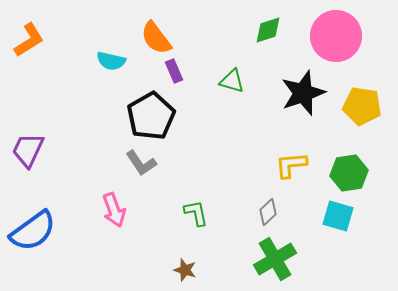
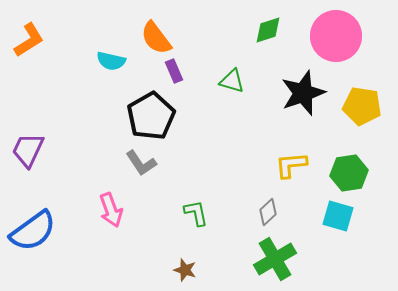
pink arrow: moved 3 px left
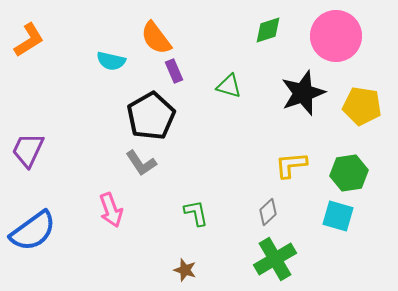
green triangle: moved 3 px left, 5 px down
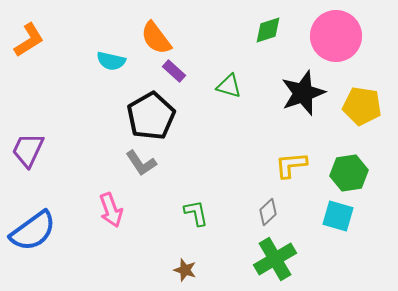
purple rectangle: rotated 25 degrees counterclockwise
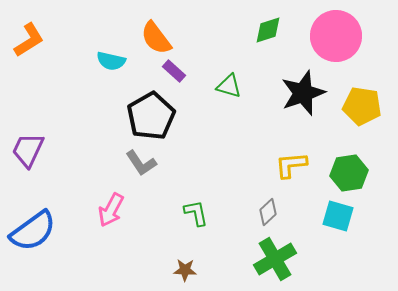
pink arrow: rotated 48 degrees clockwise
brown star: rotated 15 degrees counterclockwise
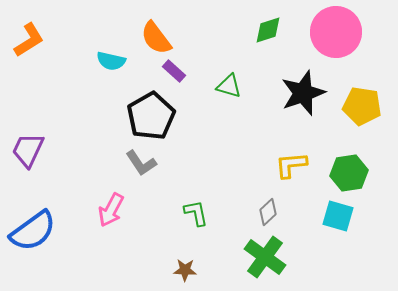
pink circle: moved 4 px up
green cross: moved 10 px left, 2 px up; rotated 24 degrees counterclockwise
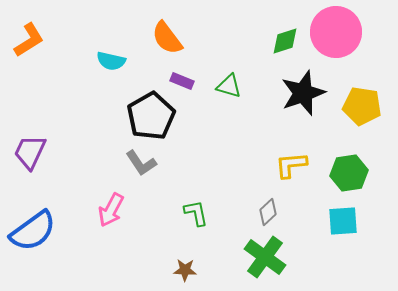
green diamond: moved 17 px right, 11 px down
orange semicircle: moved 11 px right
purple rectangle: moved 8 px right, 10 px down; rotated 20 degrees counterclockwise
purple trapezoid: moved 2 px right, 2 px down
cyan square: moved 5 px right, 5 px down; rotated 20 degrees counterclockwise
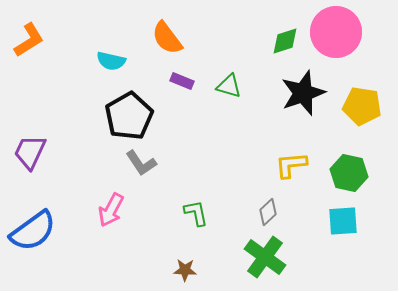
black pentagon: moved 22 px left
green hexagon: rotated 21 degrees clockwise
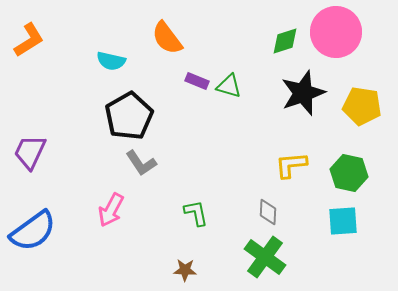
purple rectangle: moved 15 px right
gray diamond: rotated 44 degrees counterclockwise
